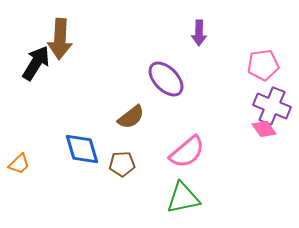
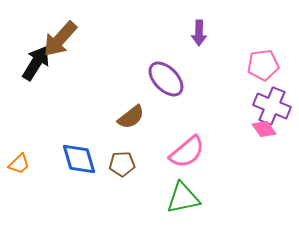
brown arrow: rotated 39 degrees clockwise
blue diamond: moved 3 px left, 10 px down
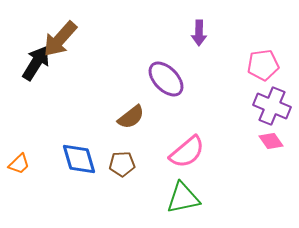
pink diamond: moved 7 px right, 12 px down
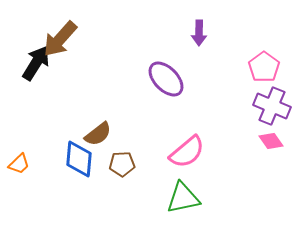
pink pentagon: moved 1 px right, 2 px down; rotated 28 degrees counterclockwise
brown semicircle: moved 33 px left, 17 px down
blue diamond: rotated 21 degrees clockwise
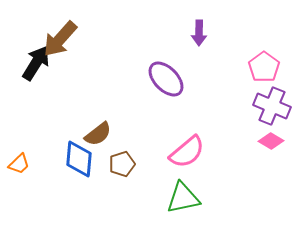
pink diamond: rotated 25 degrees counterclockwise
brown pentagon: rotated 15 degrees counterclockwise
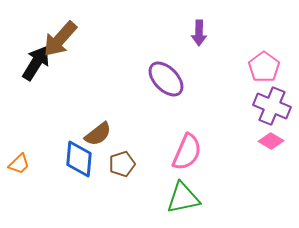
pink semicircle: rotated 27 degrees counterclockwise
